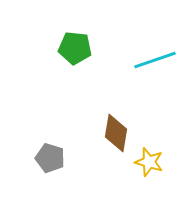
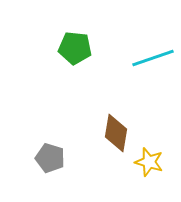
cyan line: moved 2 px left, 2 px up
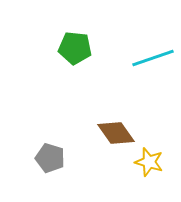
brown diamond: rotated 45 degrees counterclockwise
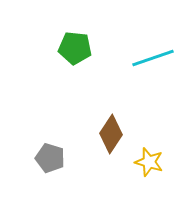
brown diamond: moved 5 px left, 1 px down; rotated 69 degrees clockwise
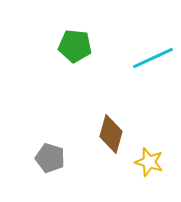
green pentagon: moved 2 px up
cyan line: rotated 6 degrees counterclockwise
brown diamond: rotated 18 degrees counterclockwise
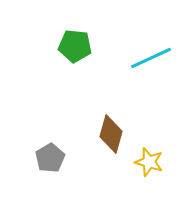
cyan line: moved 2 px left
gray pentagon: rotated 24 degrees clockwise
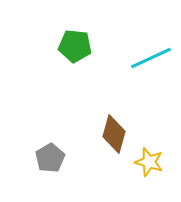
brown diamond: moved 3 px right
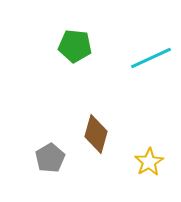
brown diamond: moved 18 px left
yellow star: rotated 24 degrees clockwise
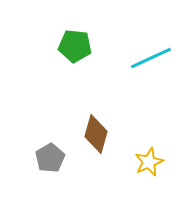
yellow star: rotated 8 degrees clockwise
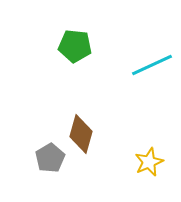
cyan line: moved 1 px right, 7 px down
brown diamond: moved 15 px left
